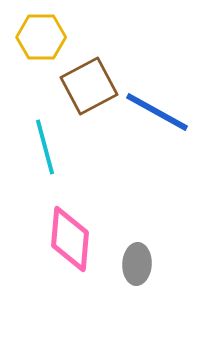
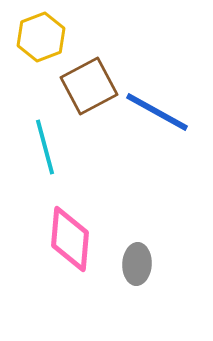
yellow hexagon: rotated 21 degrees counterclockwise
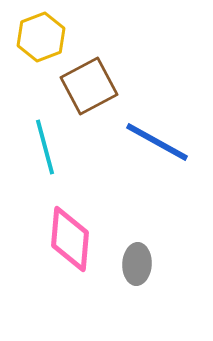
blue line: moved 30 px down
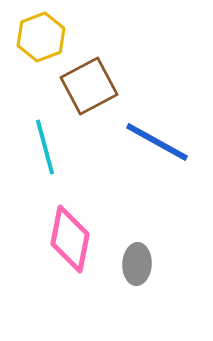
pink diamond: rotated 6 degrees clockwise
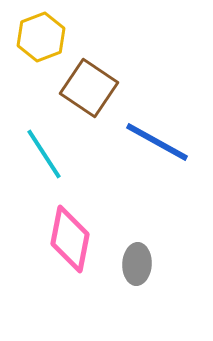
brown square: moved 2 px down; rotated 28 degrees counterclockwise
cyan line: moved 1 px left, 7 px down; rotated 18 degrees counterclockwise
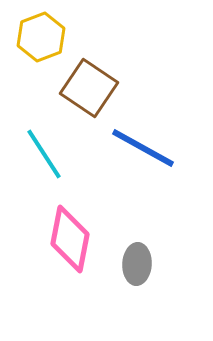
blue line: moved 14 px left, 6 px down
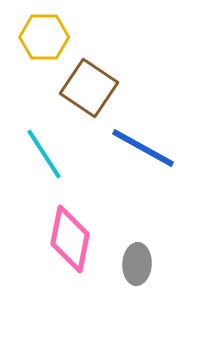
yellow hexagon: moved 3 px right; rotated 21 degrees clockwise
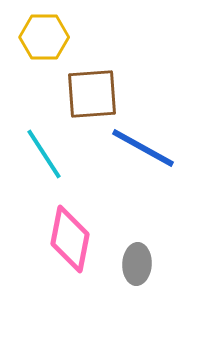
brown square: moved 3 px right, 6 px down; rotated 38 degrees counterclockwise
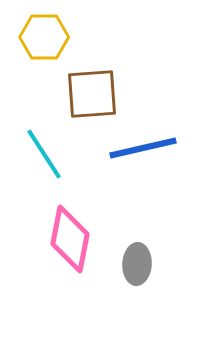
blue line: rotated 42 degrees counterclockwise
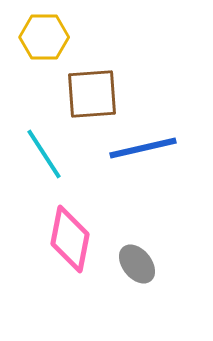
gray ellipse: rotated 42 degrees counterclockwise
